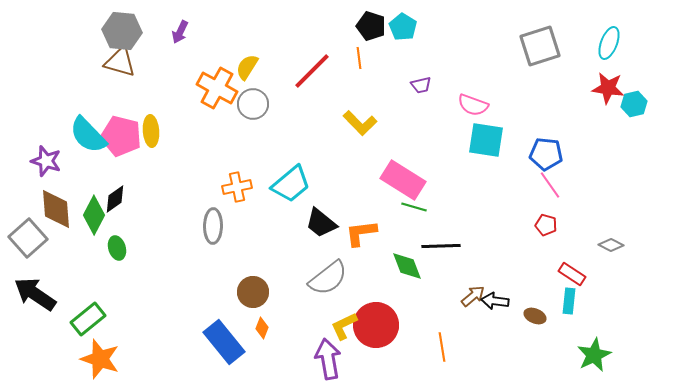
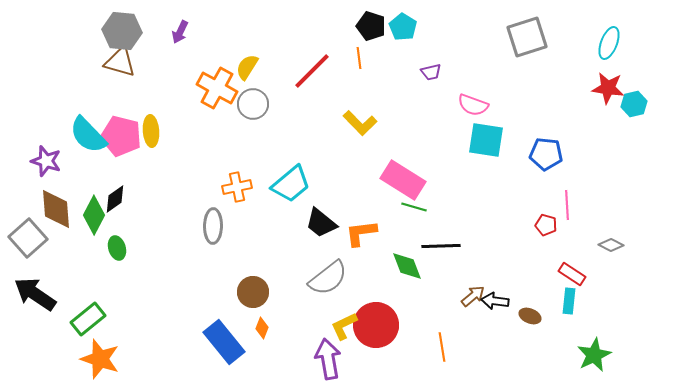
gray square at (540, 46): moved 13 px left, 9 px up
purple trapezoid at (421, 85): moved 10 px right, 13 px up
pink line at (550, 185): moved 17 px right, 20 px down; rotated 32 degrees clockwise
brown ellipse at (535, 316): moved 5 px left
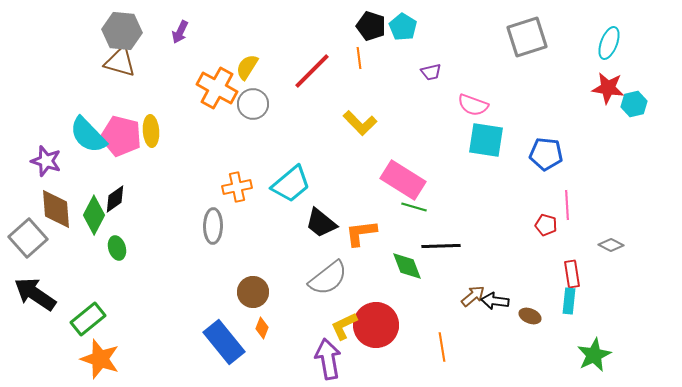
red rectangle at (572, 274): rotated 48 degrees clockwise
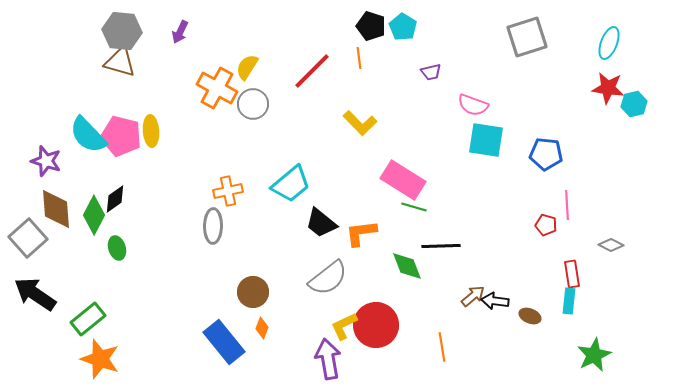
orange cross at (237, 187): moved 9 px left, 4 px down
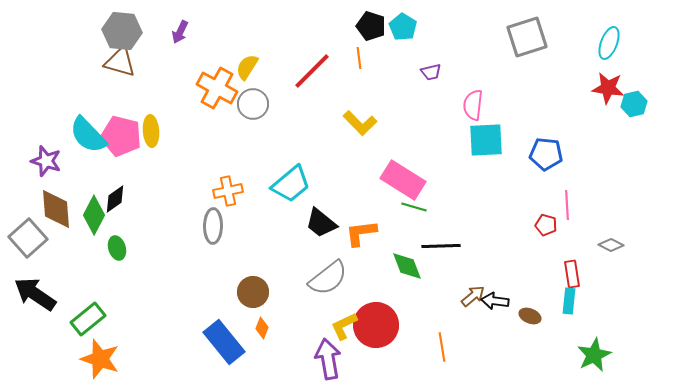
pink semicircle at (473, 105): rotated 76 degrees clockwise
cyan square at (486, 140): rotated 12 degrees counterclockwise
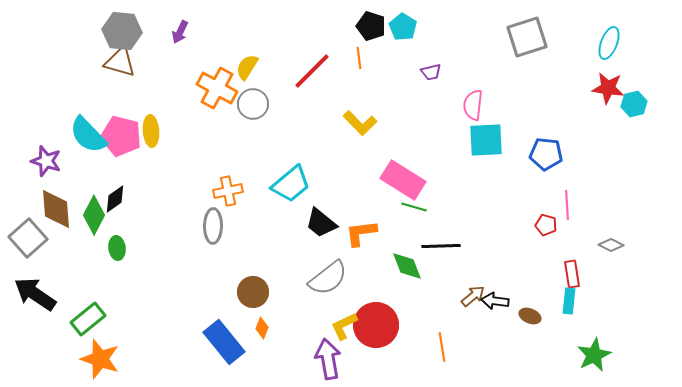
green ellipse at (117, 248): rotated 10 degrees clockwise
